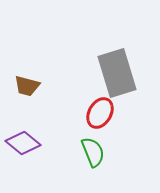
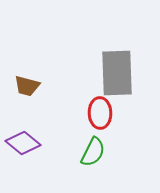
gray rectangle: rotated 15 degrees clockwise
red ellipse: rotated 32 degrees counterclockwise
green semicircle: rotated 48 degrees clockwise
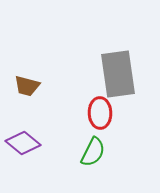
gray rectangle: moved 1 px right, 1 px down; rotated 6 degrees counterclockwise
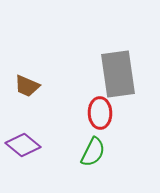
brown trapezoid: rotated 8 degrees clockwise
purple diamond: moved 2 px down
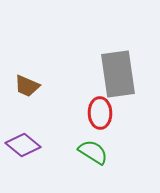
green semicircle: rotated 84 degrees counterclockwise
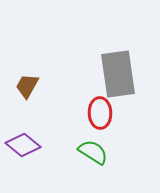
brown trapezoid: rotated 96 degrees clockwise
